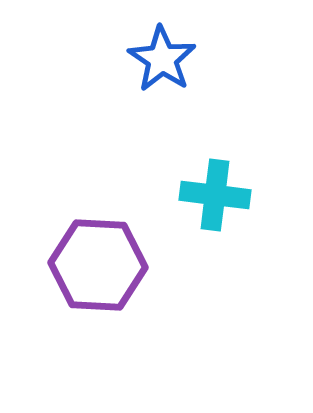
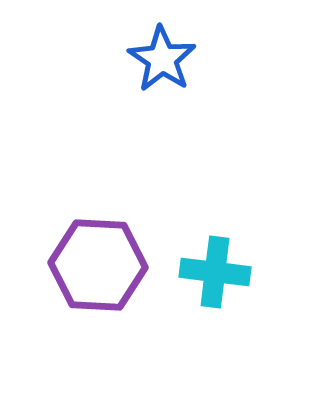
cyan cross: moved 77 px down
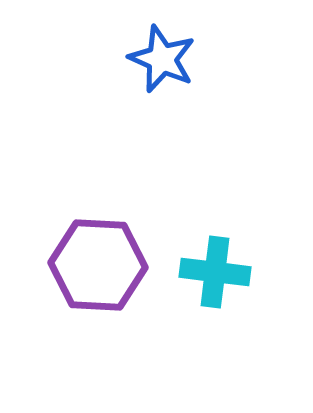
blue star: rotated 10 degrees counterclockwise
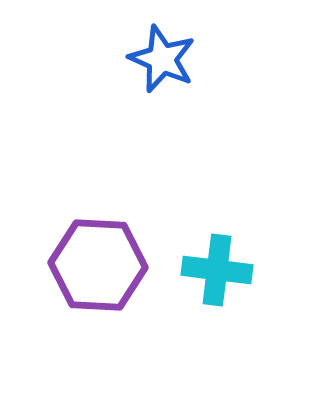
cyan cross: moved 2 px right, 2 px up
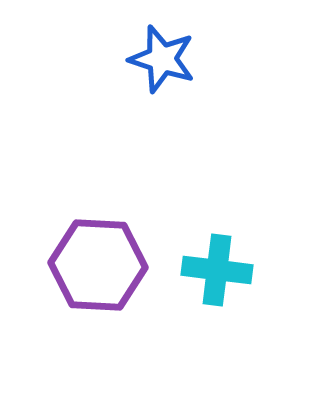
blue star: rotated 6 degrees counterclockwise
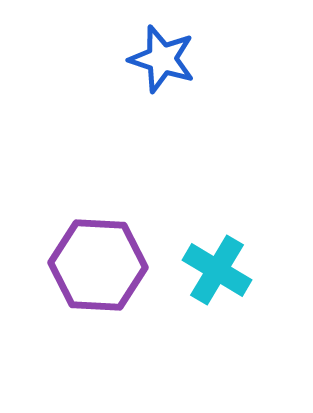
cyan cross: rotated 24 degrees clockwise
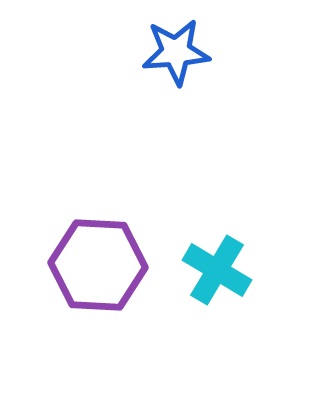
blue star: moved 14 px right, 7 px up; rotated 22 degrees counterclockwise
